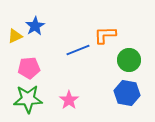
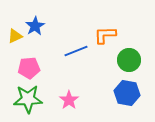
blue line: moved 2 px left, 1 px down
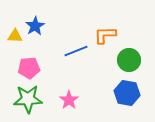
yellow triangle: rotated 28 degrees clockwise
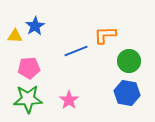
green circle: moved 1 px down
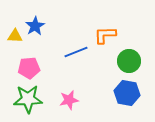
blue line: moved 1 px down
pink star: rotated 24 degrees clockwise
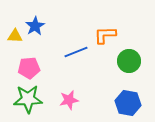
blue hexagon: moved 1 px right, 10 px down
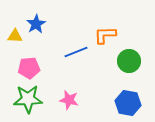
blue star: moved 1 px right, 2 px up
pink star: rotated 24 degrees clockwise
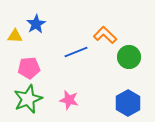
orange L-shape: rotated 45 degrees clockwise
green circle: moved 4 px up
green star: rotated 20 degrees counterclockwise
blue hexagon: rotated 20 degrees clockwise
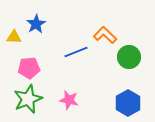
yellow triangle: moved 1 px left, 1 px down
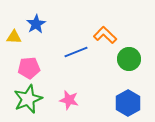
green circle: moved 2 px down
